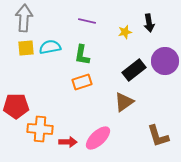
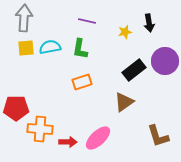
green L-shape: moved 2 px left, 6 px up
red pentagon: moved 2 px down
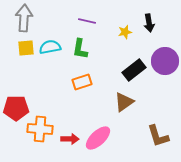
red arrow: moved 2 px right, 3 px up
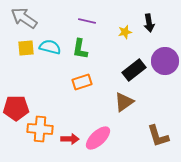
gray arrow: rotated 60 degrees counterclockwise
cyan semicircle: rotated 25 degrees clockwise
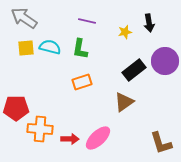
brown L-shape: moved 3 px right, 7 px down
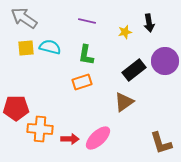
green L-shape: moved 6 px right, 6 px down
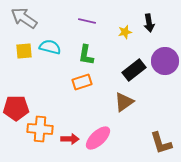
yellow square: moved 2 px left, 3 px down
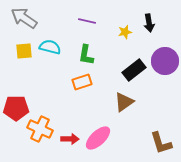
orange cross: rotated 20 degrees clockwise
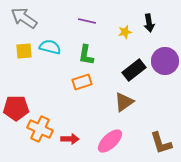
pink ellipse: moved 12 px right, 3 px down
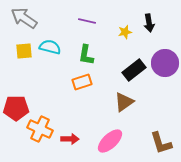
purple circle: moved 2 px down
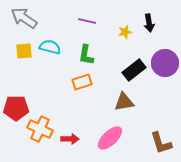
brown triangle: rotated 25 degrees clockwise
pink ellipse: moved 3 px up
